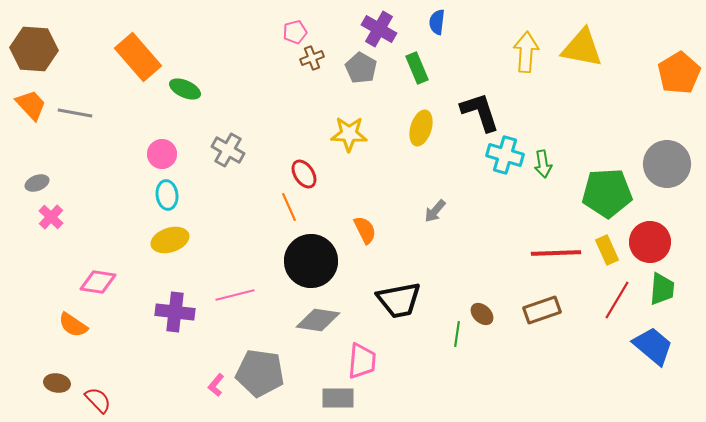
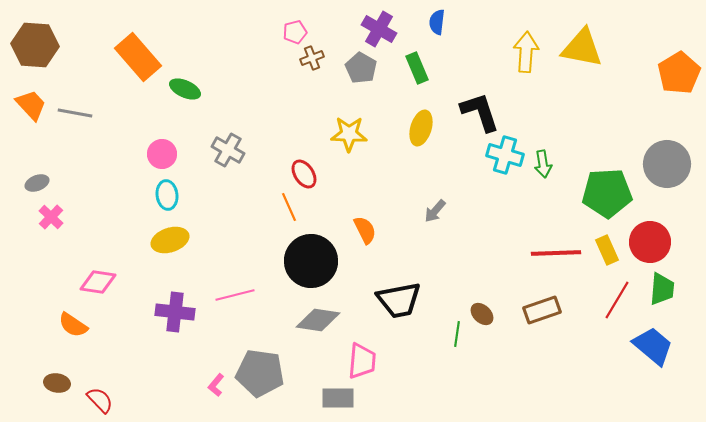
brown hexagon at (34, 49): moved 1 px right, 4 px up
red semicircle at (98, 400): moved 2 px right
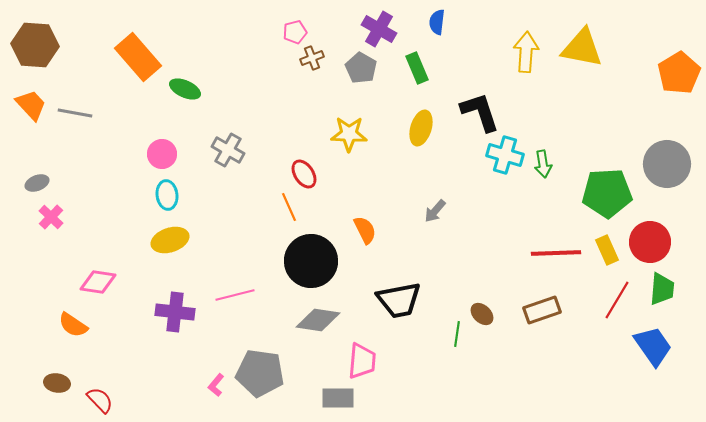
blue trapezoid at (653, 346): rotated 15 degrees clockwise
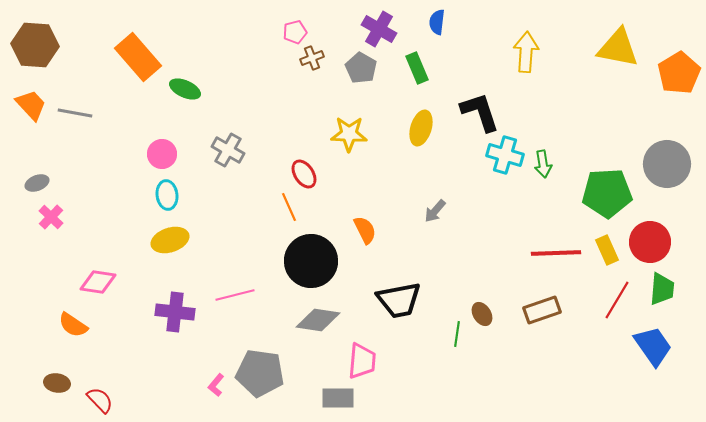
yellow triangle at (582, 48): moved 36 px right
brown ellipse at (482, 314): rotated 15 degrees clockwise
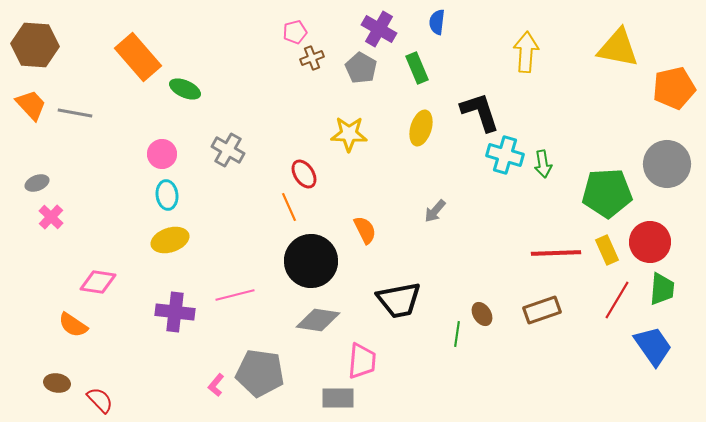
orange pentagon at (679, 73): moved 5 px left, 15 px down; rotated 18 degrees clockwise
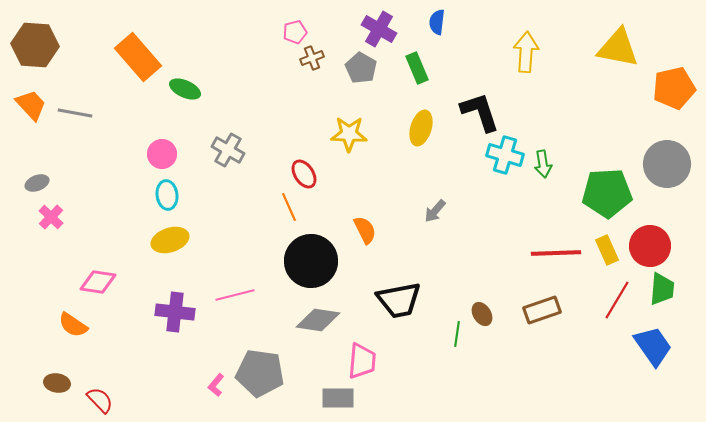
red circle at (650, 242): moved 4 px down
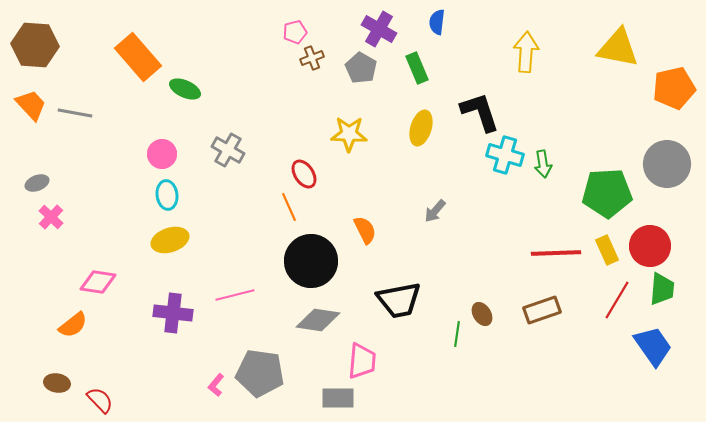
purple cross at (175, 312): moved 2 px left, 1 px down
orange semicircle at (73, 325): rotated 72 degrees counterclockwise
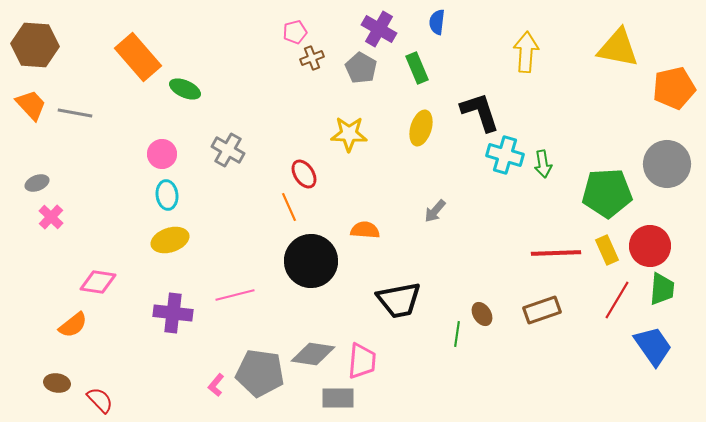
orange semicircle at (365, 230): rotated 60 degrees counterclockwise
gray diamond at (318, 320): moved 5 px left, 34 px down
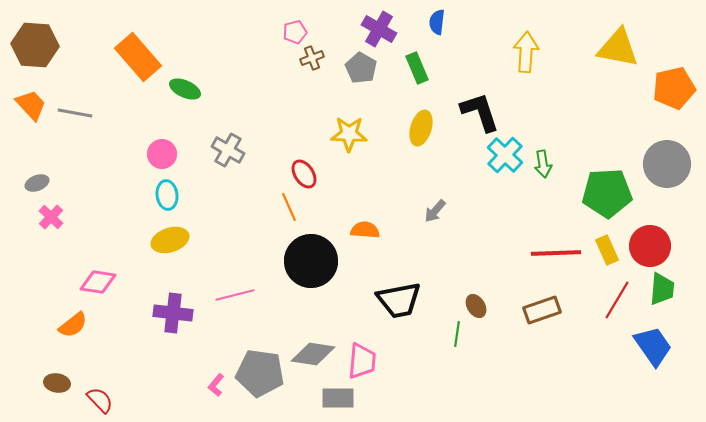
cyan cross at (505, 155): rotated 27 degrees clockwise
brown ellipse at (482, 314): moved 6 px left, 8 px up
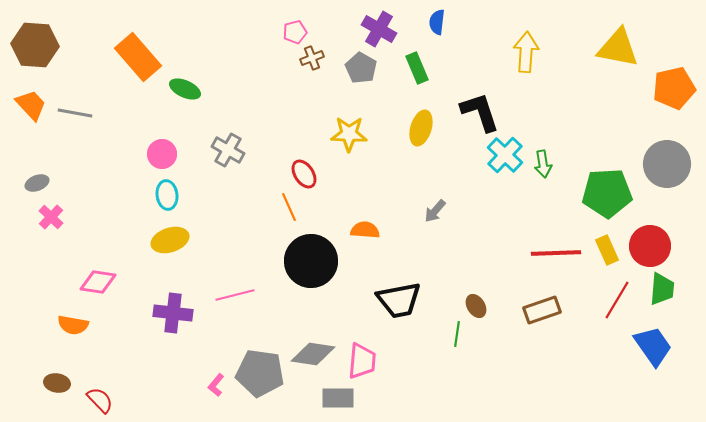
orange semicircle at (73, 325): rotated 48 degrees clockwise
